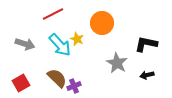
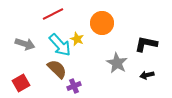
brown semicircle: moved 9 px up
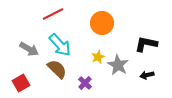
yellow star: moved 21 px right, 18 px down; rotated 24 degrees clockwise
gray arrow: moved 4 px right, 5 px down; rotated 12 degrees clockwise
gray star: moved 1 px right, 2 px down
purple cross: moved 11 px right, 3 px up; rotated 24 degrees counterclockwise
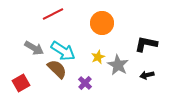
cyan arrow: moved 3 px right, 6 px down; rotated 15 degrees counterclockwise
gray arrow: moved 5 px right, 1 px up
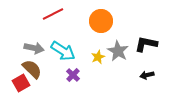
orange circle: moved 1 px left, 2 px up
gray arrow: rotated 18 degrees counterclockwise
gray star: moved 14 px up
brown semicircle: moved 25 px left
purple cross: moved 12 px left, 8 px up
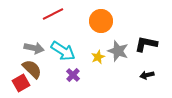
gray star: rotated 10 degrees counterclockwise
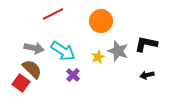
red square: rotated 24 degrees counterclockwise
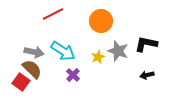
gray arrow: moved 4 px down
red square: moved 1 px up
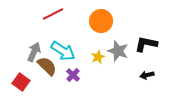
gray arrow: rotated 78 degrees counterclockwise
brown semicircle: moved 15 px right, 3 px up
